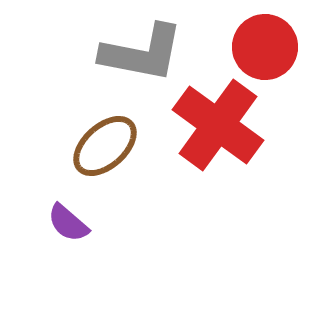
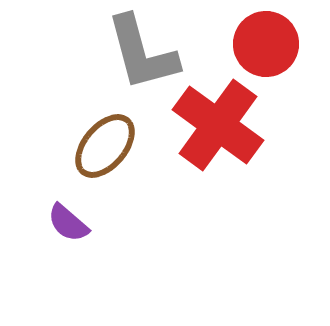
red circle: moved 1 px right, 3 px up
gray L-shape: rotated 64 degrees clockwise
brown ellipse: rotated 8 degrees counterclockwise
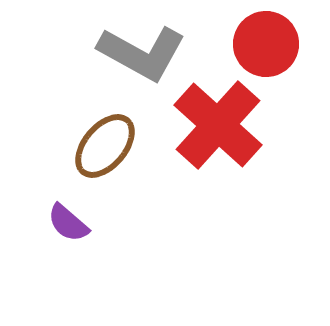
gray L-shape: rotated 46 degrees counterclockwise
red cross: rotated 6 degrees clockwise
